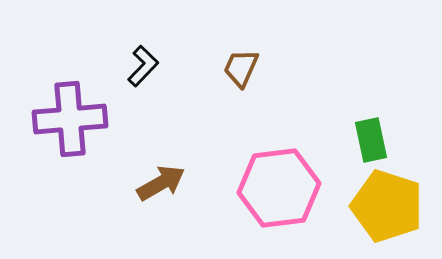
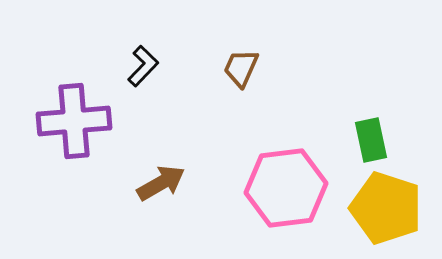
purple cross: moved 4 px right, 2 px down
pink hexagon: moved 7 px right
yellow pentagon: moved 1 px left, 2 px down
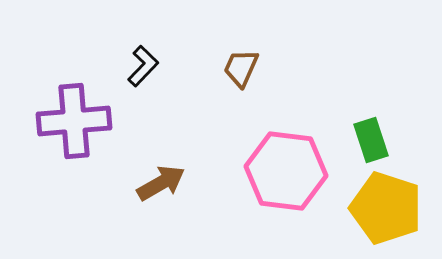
green rectangle: rotated 6 degrees counterclockwise
pink hexagon: moved 17 px up; rotated 14 degrees clockwise
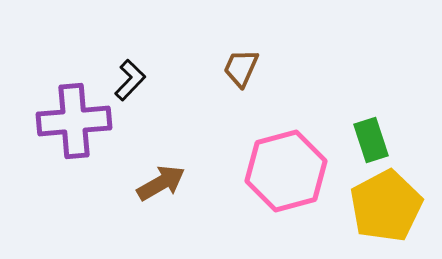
black L-shape: moved 13 px left, 14 px down
pink hexagon: rotated 22 degrees counterclockwise
yellow pentagon: moved 2 px up; rotated 26 degrees clockwise
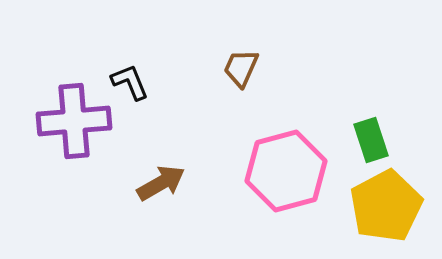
black L-shape: moved 2 px down; rotated 66 degrees counterclockwise
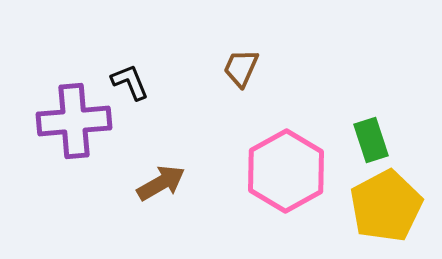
pink hexagon: rotated 14 degrees counterclockwise
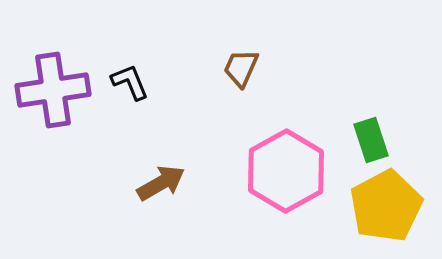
purple cross: moved 21 px left, 31 px up; rotated 4 degrees counterclockwise
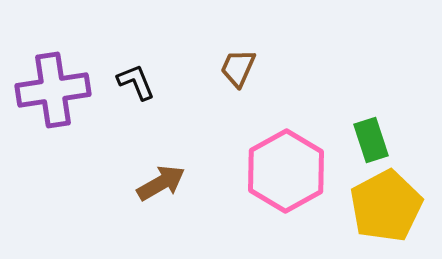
brown trapezoid: moved 3 px left
black L-shape: moved 6 px right
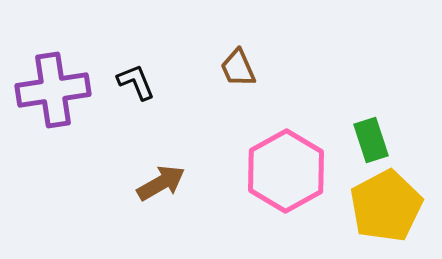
brown trapezoid: rotated 48 degrees counterclockwise
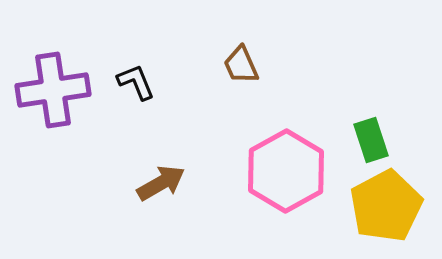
brown trapezoid: moved 3 px right, 3 px up
